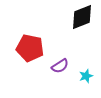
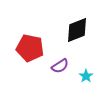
black diamond: moved 5 px left, 13 px down
cyan star: rotated 16 degrees counterclockwise
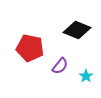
black diamond: rotated 44 degrees clockwise
purple semicircle: rotated 18 degrees counterclockwise
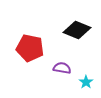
purple semicircle: moved 2 px right, 2 px down; rotated 120 degrees counterclockwise
cyan star: moved 6 px down
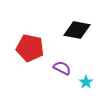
black diamond: rotated 12 degrees counterclockwise
purple semicircle: rotated 18 degrees clockwise
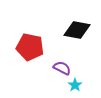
red pentagon: moved 1 px up
cyan star: moved 11 px left, 3 px down
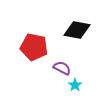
red pentagon: moved 4 px right
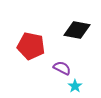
red pentagon: moved 3 px left, 1 px up
cyan star: moved 1 px down
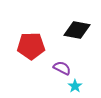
red pentagon: rotated 12 degrees counterclockwise
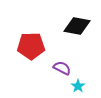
black diamond: moved 4 px up
cyan star: moved 3 px right
